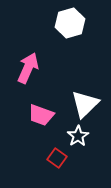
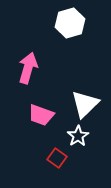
pink arrow: rotated 8 degrees counterclockwise
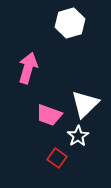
pink trapezoid: moved 8 px right
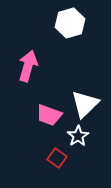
pink arrow: moved 2 px up
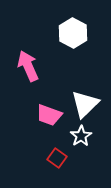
white hexagon: moved 3 px right, 10 px down; rotated 16 degrees counterclockwise
pink arrow: rotated 40 degrees counterclockwise
white star: moved 3 px right
